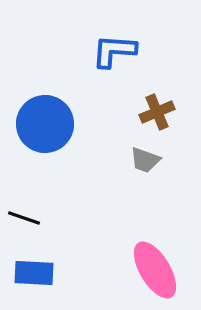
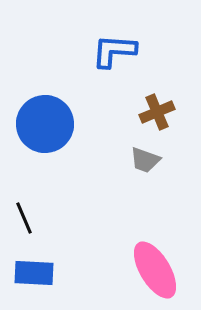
black line: rotated 48 degrees clockwise
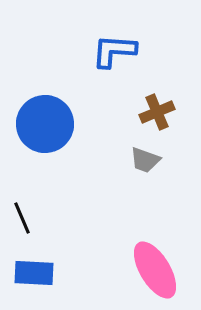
black line: moved 2 px left
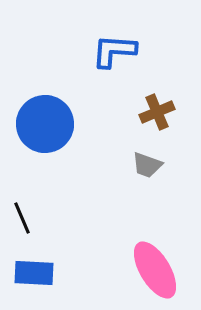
gray trapezoid: moved 2 px right, 5 px down
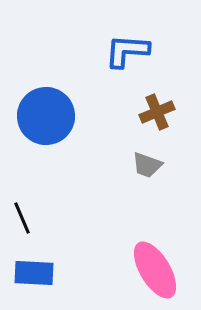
blue L-shape: moved 13 px right
blue circle: moved 1 px right, 8 px up
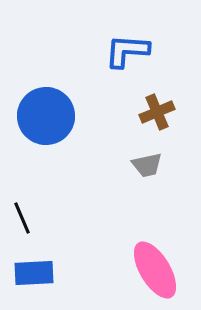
gray trapezoid: rotated 32 degrees counterclockwise
blue rectangle: rotated 6 degrees counterclockwise
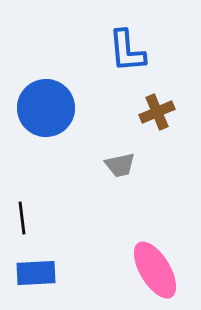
blue L-shape: rotated 99 degrees counterclockwise
blue circle: moved 8 px up
gray trapezoid: moved 27 px left
black line: rotated 16 degrees clockwise
blue rectangle: moved 2 px right
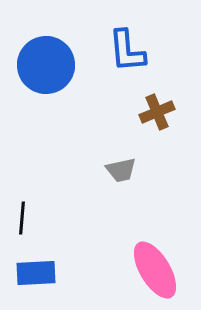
blue circle: moved 43 px up
gray trapezoid: moved 1 px right, 5 px down
black line: rotated 12 degrees clockwise
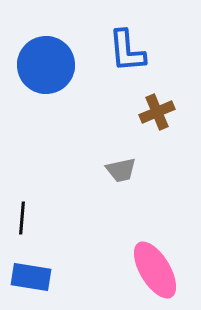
blue rectangle: moved 5 px left, 4 px down; rotated 12 degrees clockwise
